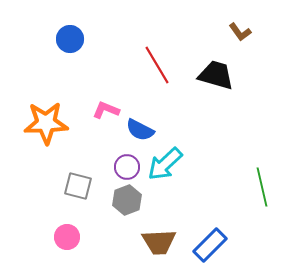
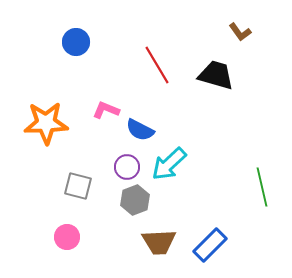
blue circle: moved 6 px right, 3 px down
cyan arrow: moved 4 px right
gray hexagon: moved 8 px right
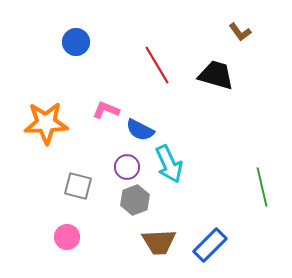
cyan arrow: rotated 72 degrees counterclockwise
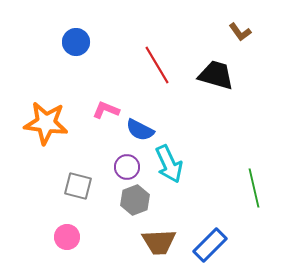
orange star: rotated 9 degrees clockwise
green line: moved 8 px left, 1 px down
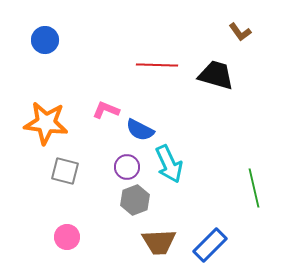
blue circle: moved 31 px left, 2 px up
red line: rotated 57 degrees counterclockwise
gray square: moved 13 px left, 15 px up
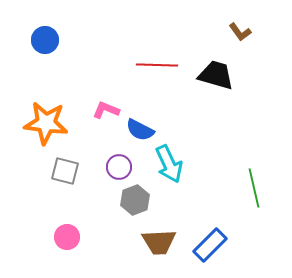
purple circle: moved 8 px left
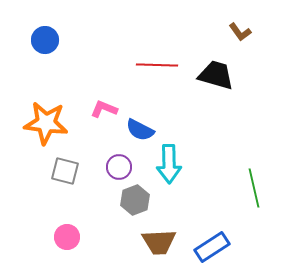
pink L-shape: moved 2 px left, 1 px up
cyan arrow: rotated 24 degrees clockwise
blue rectangle: moved 2 px right, 2 px down; rotated 12 degrees clockwise
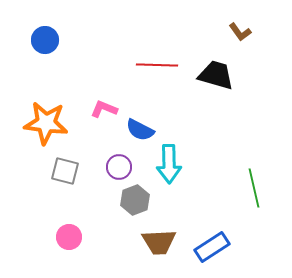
pink circle: moved 2 px right
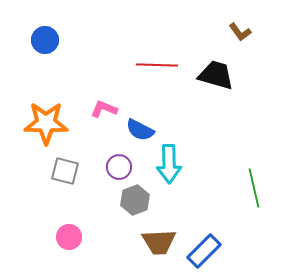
orange star: rotated 6 degrees counterclockwise
blue rectangle: moved 8 px left, 4 px down; rotated 12 degrees counterclockwise
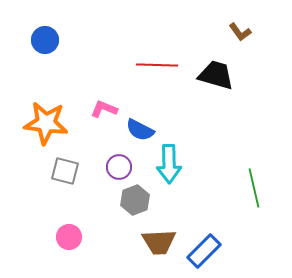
orange star: rotated 6 degrees clockwise
